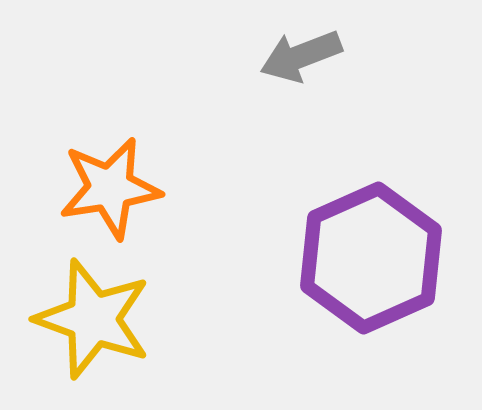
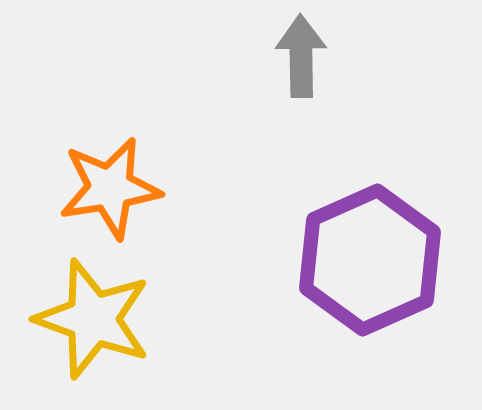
gray arrow: rotated 110 degrees clockwise
purple hexagon: moved 1 px left, 2 px down
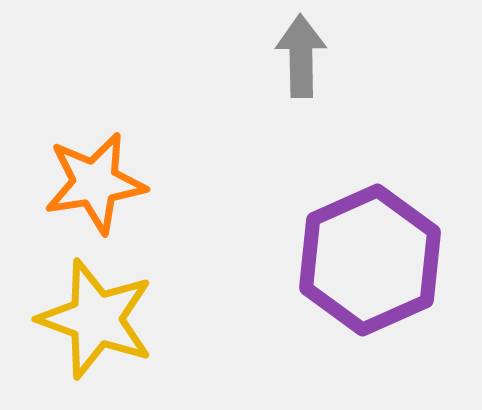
orange star: moved 15 px left, 5 px up
yellow star: moved 3 px right
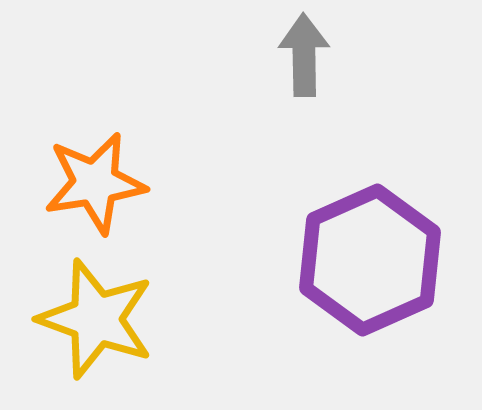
gray arrow: moved 3 px right, 1 px up
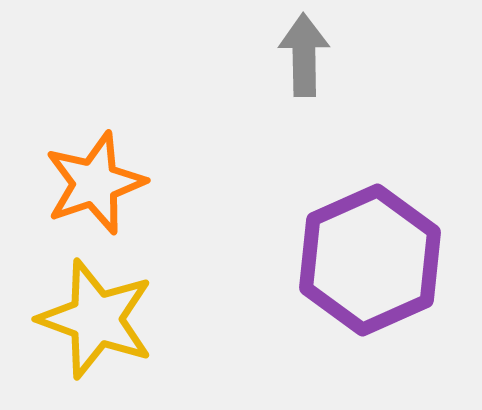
orange star: rotated 10 degrees counterclockwise
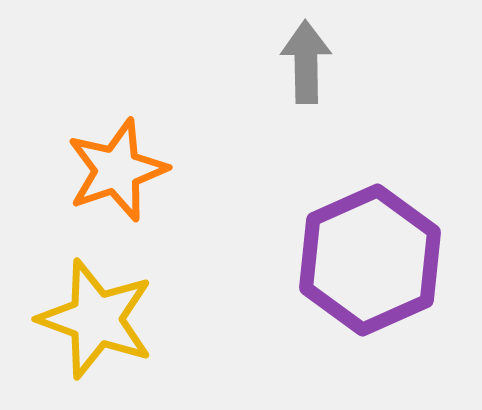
gray arrow: moved 2 px right, 7 px down
orange star: moved 22 px right, 13 px up
